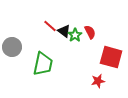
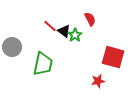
red semicircle: moved 13 px up
red square: moved 2 px right
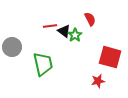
red line: rotated 48 degrees counterclockwise
red square: moved 3 px left
green trapezoid: rotated 25 degrees counterclockwise
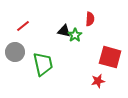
red semicircle: rotated 32 degrees clockwise
red line: moved 27 px left; rotated 32 degrees counterclockwise
black triangle: rotated 24 degrees counterclockwise
gray circle: moved 3 px right, 5 px down
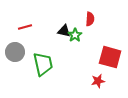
red line: moved 2 px right, 1 px down; rotated 24 degrees clockwise
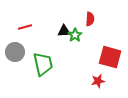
black triangle: rotated 16 degrees counterclockwise
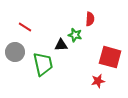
red line: rotated 48 degrees clockwise
black triangle: moved 3 px left, 14 px down
green star: rotated 24 degrees counterclockwise
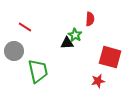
green star: rotated 16 degrees clockwise
black triangle: moved 6 px right, 2 px up
gray circle: moved 1 px left, 1 px up
green trapezoid: moved 5 px left, 7 px down
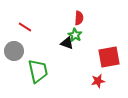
red semicircle: moved 11 px left, 1 px up
black triangle: rotated 24 degrees clockwise
red square: moved 1 px left; rotated 25 degrees counterclockwise
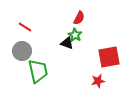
red semicircle: rotated 24 degrees clockwise
gray circle: moved 8 px right
